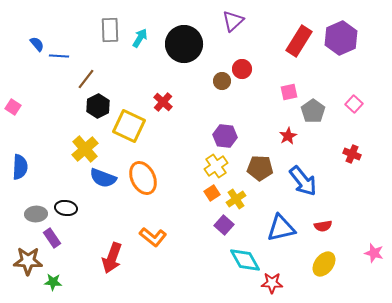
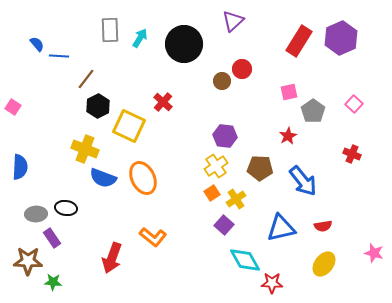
yellow cross at (85, 149): rotated 28 degrees counterclockwise
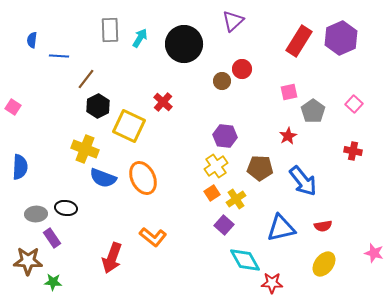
blue semicircle at (37, 44): moved 5 px left, 4 px up; rotated 133 degrees counterclockwise
red cross at (352, 154): moved 1 px right, 3 px up; rotated 12 degrees counterclockwise
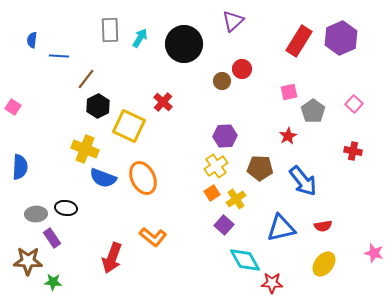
purple hexagon at (225, 136): rotated 10 degrees counterclockwise
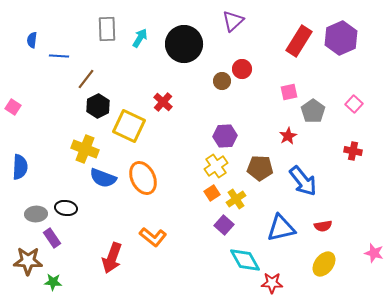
gray rectangle at (110, 30): moved 3 px left, 1 px up
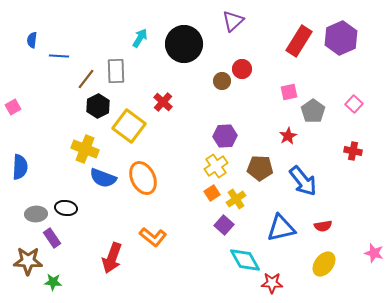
gray rectangle at (107, 29): moved 9 px right, 42 px down
pink square at (13, 107): rotated 28 degrees clockwise
yellow square at (129, 126): rotated 12 degrees clockwise
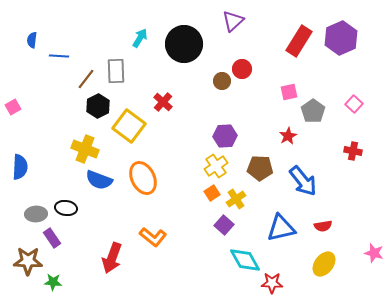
blue semicircle at (103, 178): moved 4 px left, 2 px down
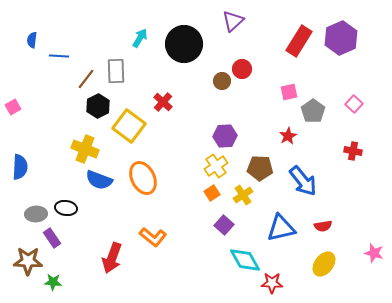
yellow cross at (236, 199): moved 7 px right, 4 px up
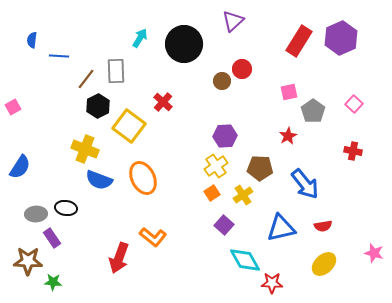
blue semicircle at (20, 167): rotated 30 degrees clockwise
blue arrow at (303, 181): moved 2 px right, 3 px down
red arrow at (112, 258): moved 7 px right
yellow ellipse at (324, 264): rotated 10 degrees clockwise
